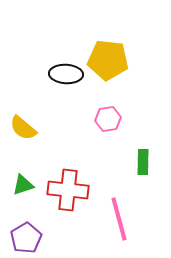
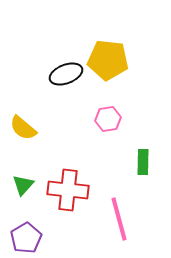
black ellipse: rotated 24 degrees counterclockwise
green triangle: rotated 30 degrees counterclockwise
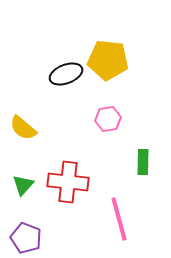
red cross: moved 8 px up
purple pentagon: rotated 20 degrees counterclockwise
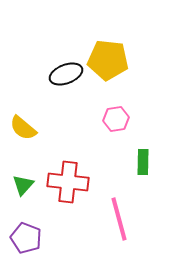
pink hexagon: moved 8 px right
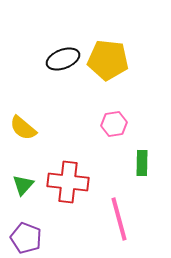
black ellipse: moved 3 px left, 15 px up
pink hexagon: moved 2 px left, 5 px down
green rectangle: moved 1 px left, 1 px down
